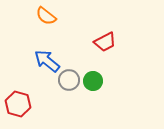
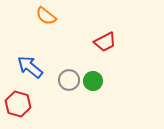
blue arrow: moved 17 px left, 6 px down
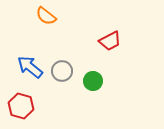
red trapezoid: moved 5 px right, 1 px up
gray circle: moved 7 px left, 9 px up
red hexagon: moved 3 px right, 2 px down
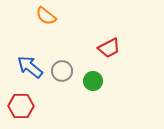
red trapezoid: moved 1 px left, 7 px down
red hexagon: rotated 15 degrees counterclockwise
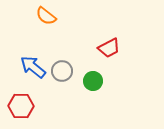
blue arrow: moved 3 px right
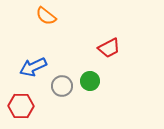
blue arrow: rotated 64 degrees counterclockwise
gray circle: moved 15 px down
green circle: moved 3 px left
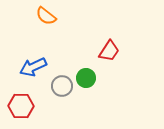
red trapezoid: moved 3 px down; rotated 30 degrees counterclockwise
green circle: moved 4 px left, 3 px up
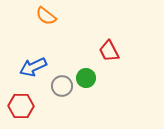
red trapezoid: rotated 120 degrees clockwise
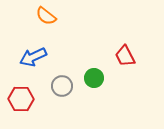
red trapezoid: moved 16 px right, 5 px down
blue arrow: moved 10 px up
green circle: moved 8 px right
red hexagon: moved 7 px up
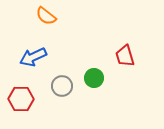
red trapezoid: rotated 10 degrees clockwise
